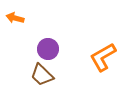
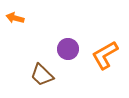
purple circle: moved 20 px right
orange L-shape: moved 2 px right, 2 px up
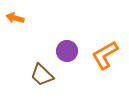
purple circle: moved 1 px left, 2 px down
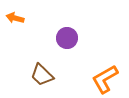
purple circle: moved 13 px up
orange L-shape: moved 24 px down
